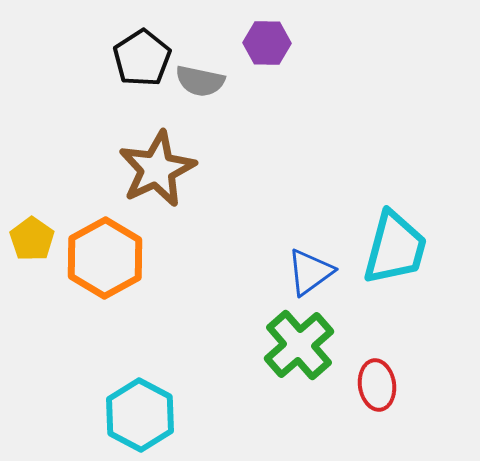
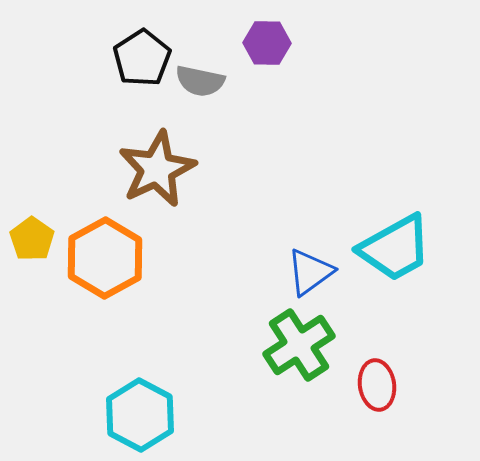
cyan trapezoid: rotated 46 degrees clockwise
green cross: rotated 8 degrees clockwise
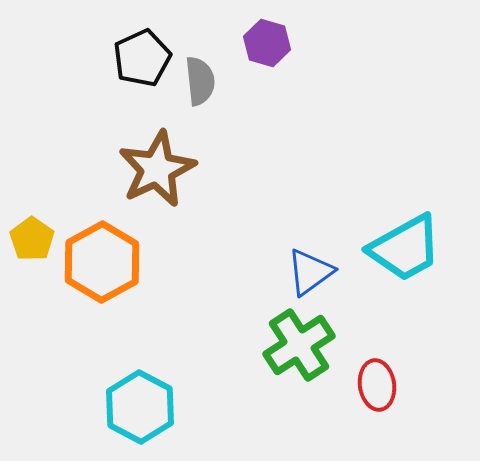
purple hexagon: rotated 15 degrees clockwise
black pentagon: rotated 8 degrees clockwise
gray semicircle: rotated 108 degrees counterclockwise
cyan trapezoid: moved 10 px right
orange hexagon: moved 3 px left, 4 px down
cyan hexagon: moved 8 px up
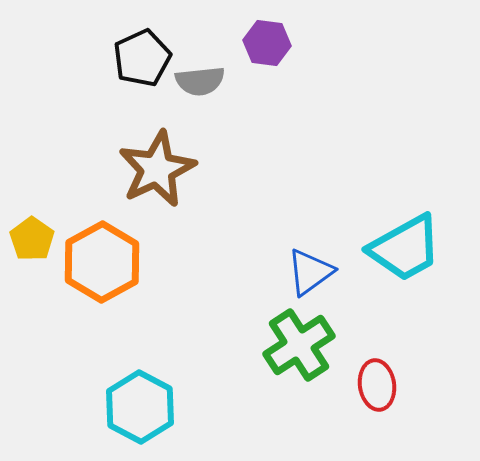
purple hexagon: rotated 9 degrees counterclockwise
gray semicircle: rotated 90 degrees clockwise
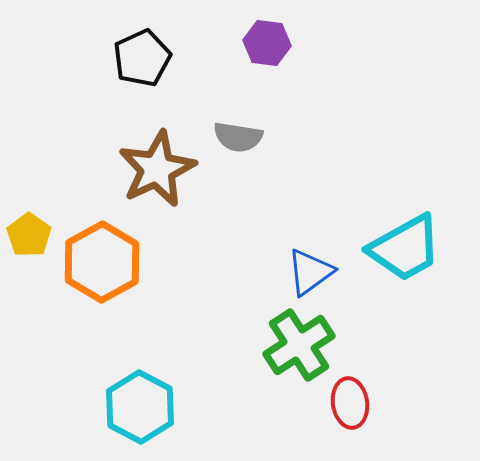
gray semicircle: moved 38 px right, 56 px down; rotated 15 degrees clockwise
yellow pentagon: moved 3 px left, 4 px up
red ellipse: moved 27 px left, 18 px down
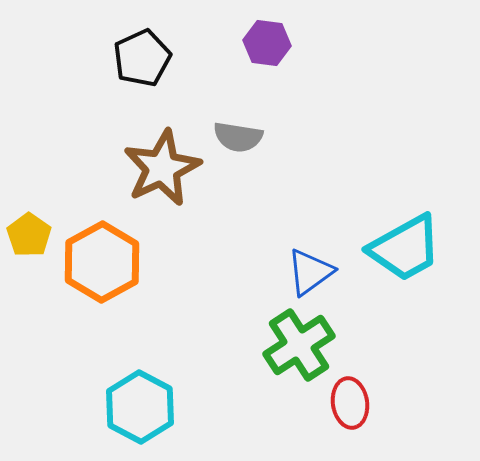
brown star: moved 5 px right, 1 px up
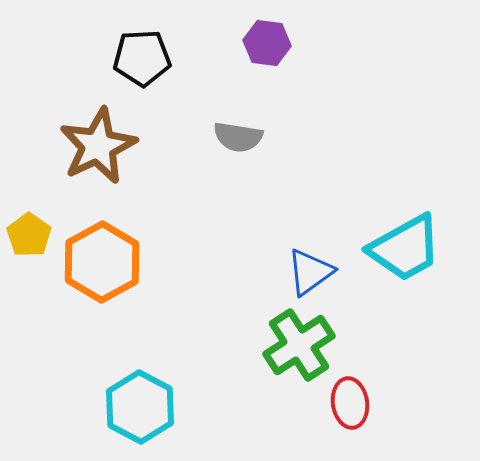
black pentagon: rotated 22 degrees clockwise
brown star: moved 64 px left, 22 px up
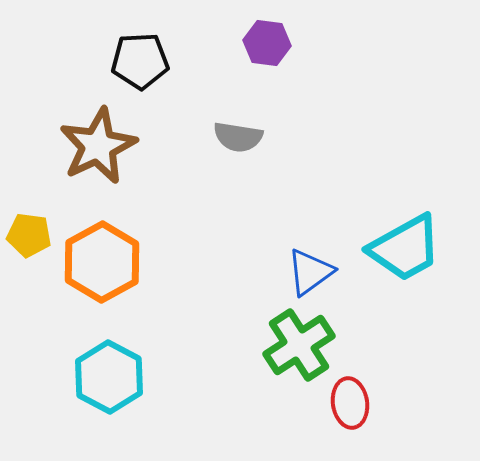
black pentagon: moved 2 px left, 3 px down
yellow pentagon: rotated 27 degrees counterclockwise
cyan hexagon: moved 31 px left, 30 px up
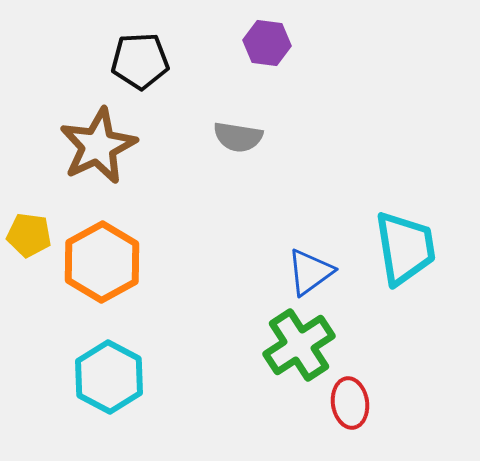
cyan trapezoid: rotated 70 degrees counterclockwise
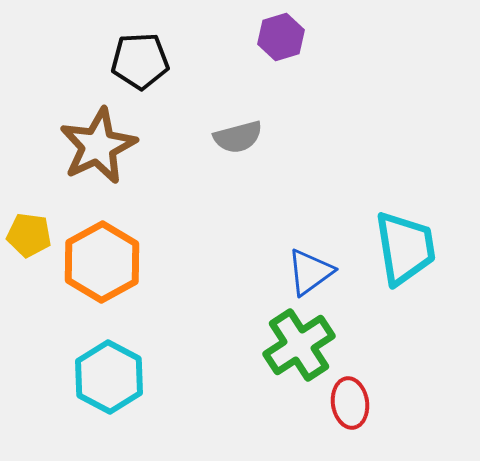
purple hexagon: moved 14 px right, 6 px up; rotated 24 degrees counterclockwise
gray semicircle: rotated 24 degrees counterclockwise
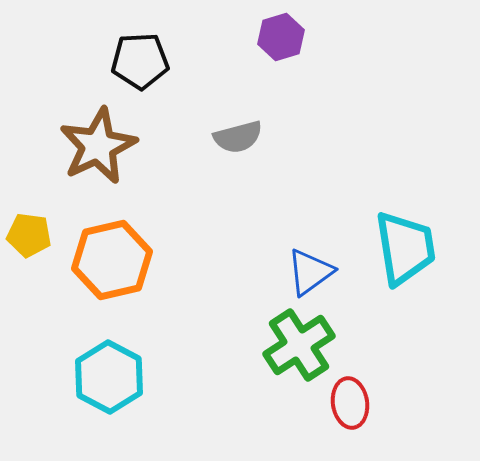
orange hexagon: moved 10 px right, 2 px up; rotated 16 degrees clockwise
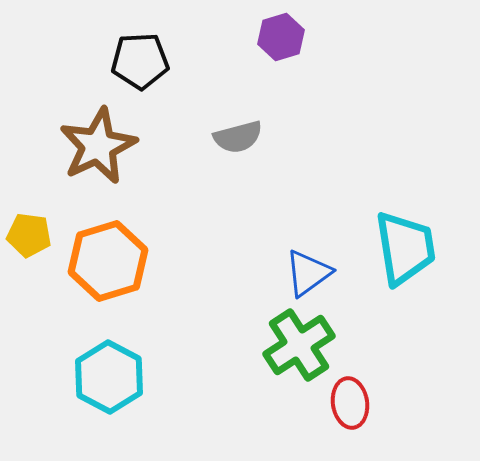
orange hexagon: moved 4 px left, 1 px down; rotated 4 degrees counterclockwise
blue triangle: moved 2 px left, 1 px down
